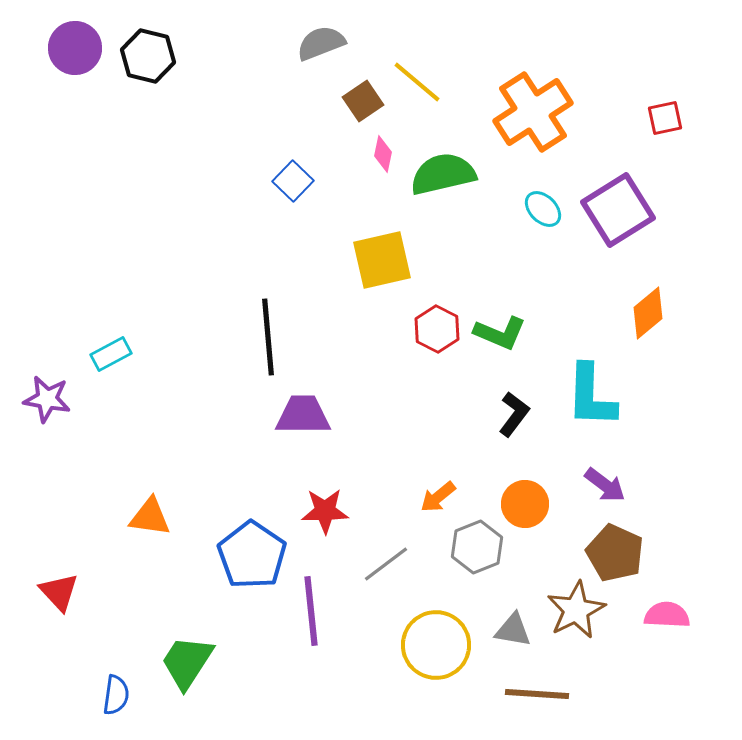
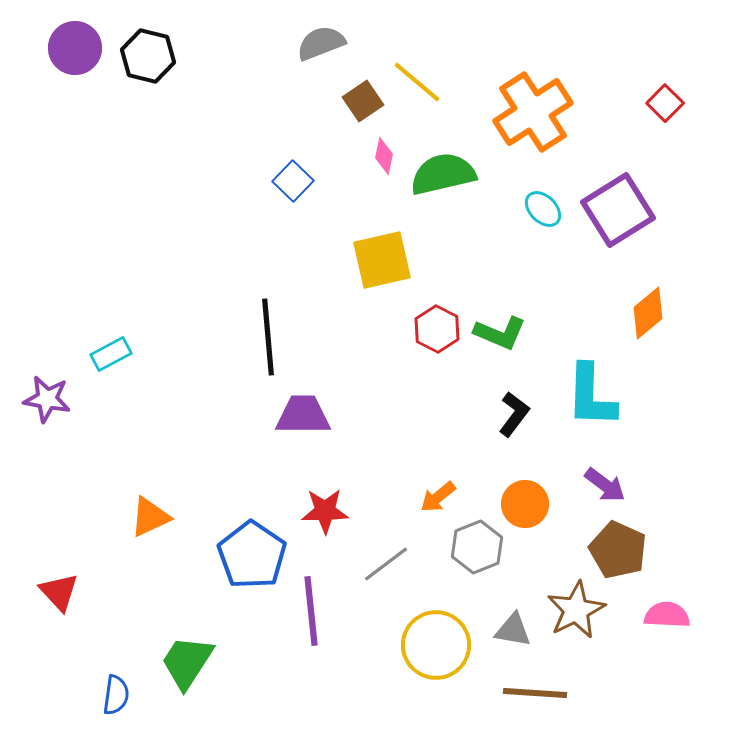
red square: moved 15 px up; rotated 33 degrees counterclockwise
pink diamond: moved 1 px right, 2 px down
orange triangle: rotated 33 degrees counterclockwise
brown pentagon: moved 3 px right, 3 px up
brown line: moved 2 px left, 1 px up
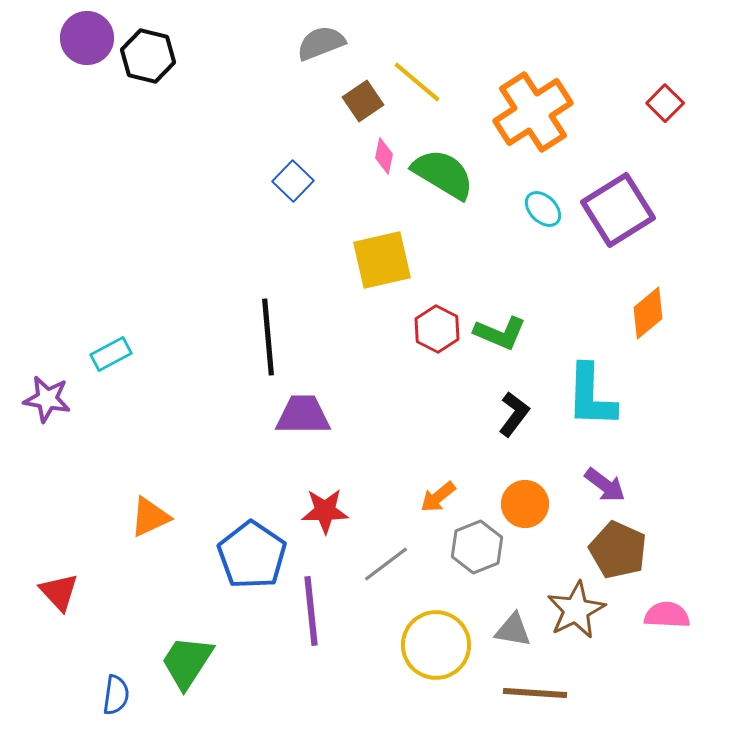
purple circle: moved 12 px right, 10 px up
green semicircle: rotated 44 degrees clockwise
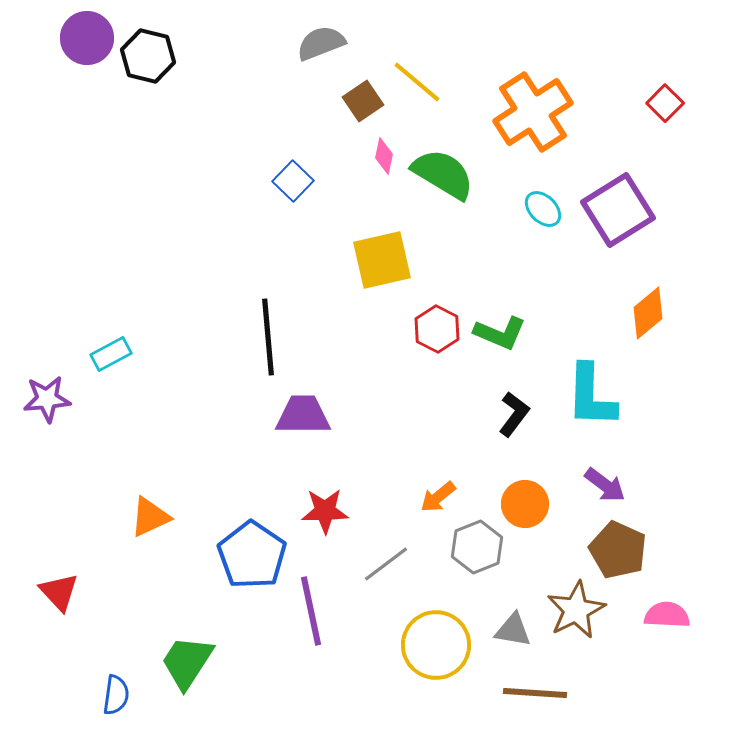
purple star: rotated 15 degrees counterclockwise
purple line: rotated 6 degrees counterclockwise
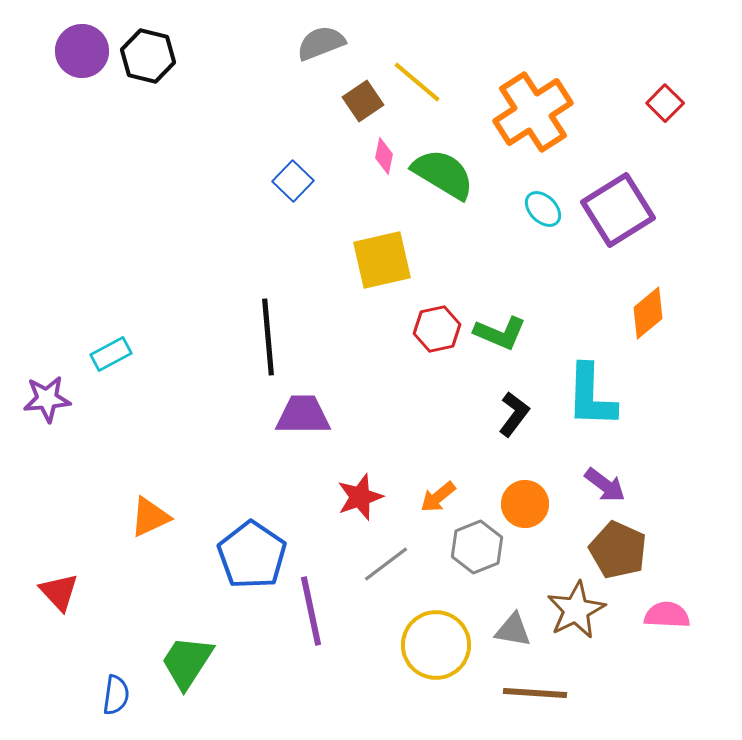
purple circle: moved 5 px left, 13 px down
red hexagon: rotated 21 degrees clockwise
red star: moved 35 px right, 14 px up; rotated 18 degrees counterclockwise
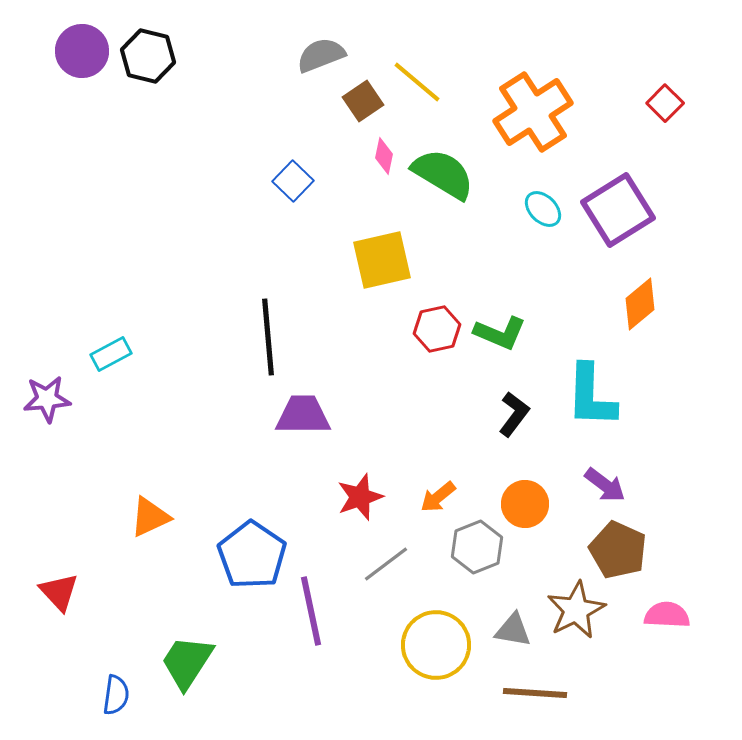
gray semicircle: moved 12 px down
orange diamond: moved 8 px left, 9 px up
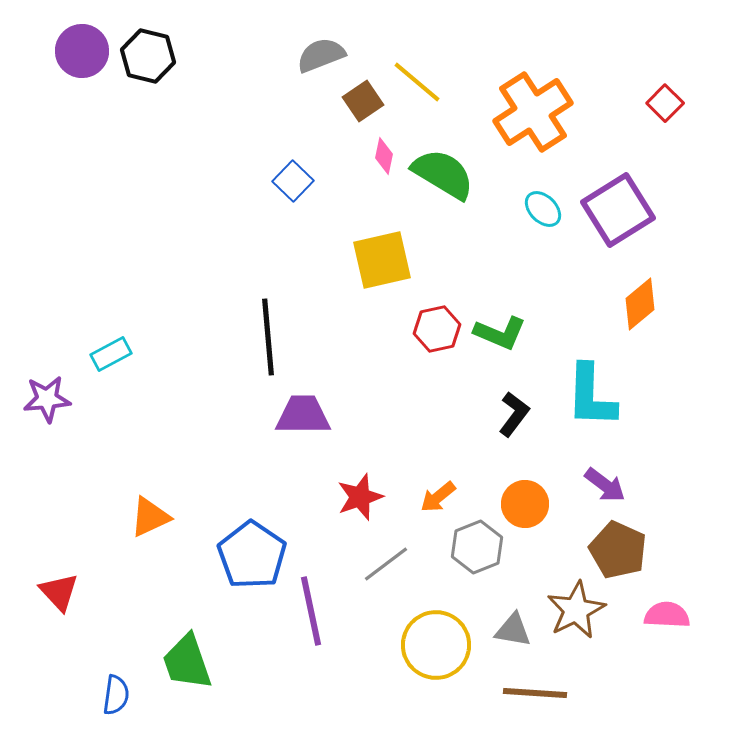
green trapezoid: rotated 52 degrees counterclockwise
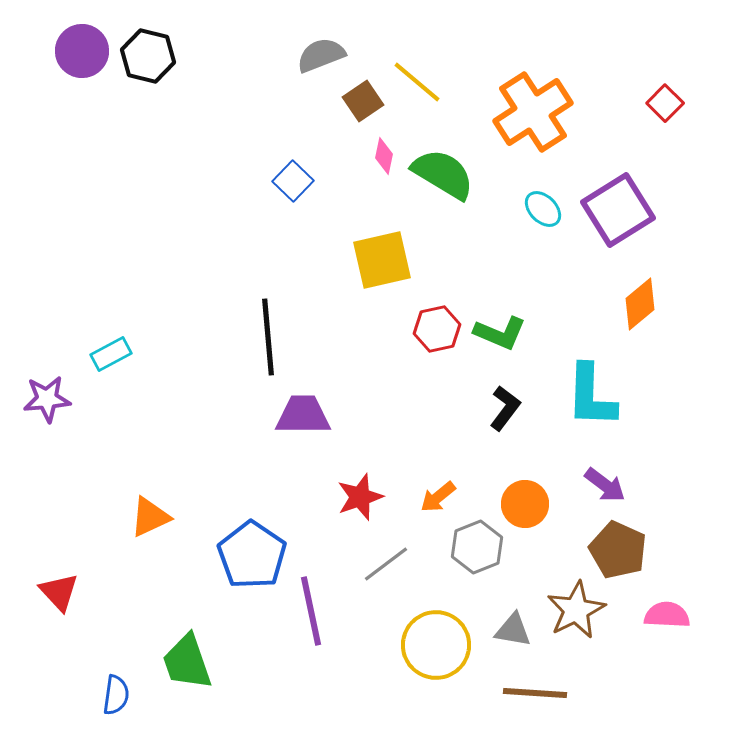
black L-shape: moved 9 px left, 6 px up
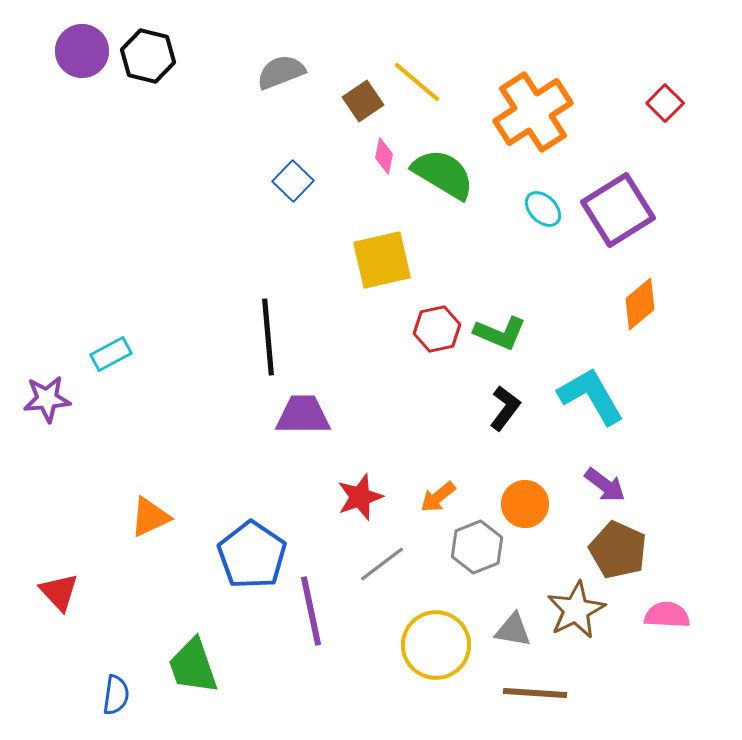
gray semicircle: moved 40 px left, 17 px down
cyan L-shape: rotated 148 degrees clockwise
gray line: moved 4 px left
green trapezoid: moved 6 px right, 4 px down
